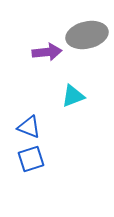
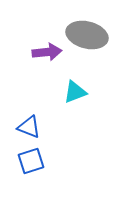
gray ellipse: rotated 27 degrees clockwise
cyan triangle: moved 2 px right, 4 px up
blue square: moved 2 px down
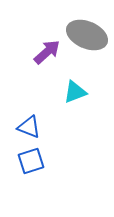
gray ellipse: rotated 9 degrees clockwise
purple arrow: rotated 36 degrees counterclockwise
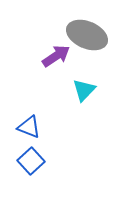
purple arrow: moved 9 px right, 4 px down; rotated 8 degrees clockwise
cyan triangle: moved 9 px right, 2 px up; rotated 25 degrees counterclockwise
blue square: rotated 24 degrees counterclockwise
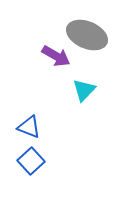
purple arrow: rotated 64 degrees clockwise
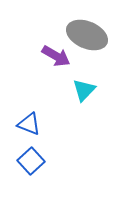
blue triangle: moved 3 px up
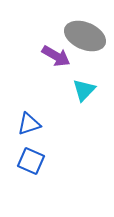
gray ellipse: moved 2 px left, 1 px down
blue triangle: rotated 40 degrees counterclockwise
blue square: rotated 24 degrees counterclockwise
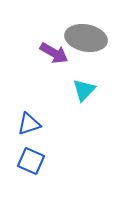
gray ellipse: moved 1 px right, 2 px down; rotated 12 degrees counterclockwise
purple arrow: moved 2 px left, 3 px up
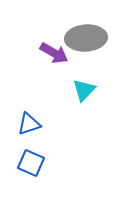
gray ellipse: rotated 15 degrees counterclockwise
blue square: moved 2 px down
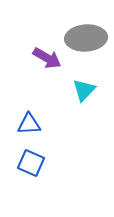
purple arrow: moved 7 px left, 5 px down
blue triangle: rotated 15 degrees clockwise
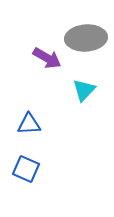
blue square: moved 5 px left, 6 px down
